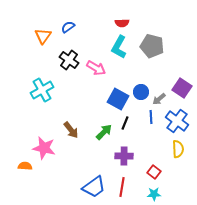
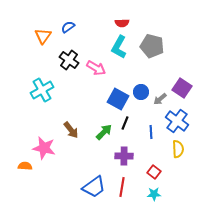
gray arrow: moved 1 px right
blue line: moved 15 px down
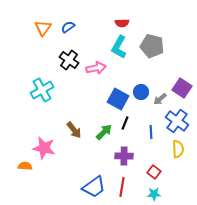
orange triangle: moved 8 px up
pink arrow: rotated 42 degrees counterclockwise
brown arrow: moved 3 px right
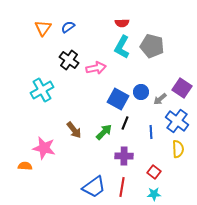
cyan L-shape: moved 3 px right
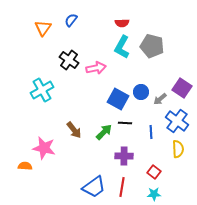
blue semicircle: moved 3 px right, 7 px up; rotated 16 degrees counterclockwise
black line: rotated 72 degrees clockwise
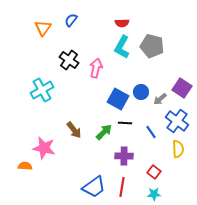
pink arrow: rotated 66 degrees counterclockwise
blue line: rotated 32 degrees counterclockwise
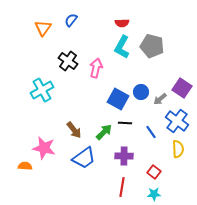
black cross: moved 1 px left, 1 px down
blue trapezoid: moved 10 px left, 29 px up
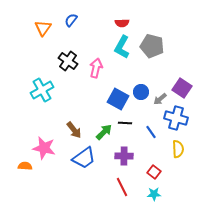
blue cross: moved 1 px left, 3 px up; rotated 20 degrees counterclockwise
red line: rotated 36 degrees counterclockwise
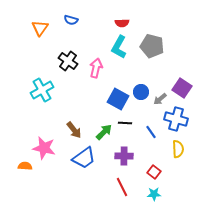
blue semicircle: rotated 112 degrees counterclockwise
orange triangle: moved 3 px left
cyan L-shape: moved 3 px left
blue cross: moved 1 px down
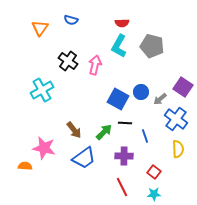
cyan L-shape: moved 1 px up
pink arrow: moved 1 px left, 3 px up
purple square: moved 1 px right, 1 px up
blue cross: rotated 20 degrees clockwise
blue line: moved 6 px left, 4 px down; rotated 16 degrees clockwise
